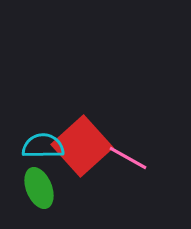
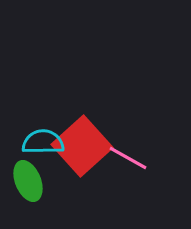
cyan semicircle: moved 4 px up
green ellipse: moved 11 px left, 7 px up
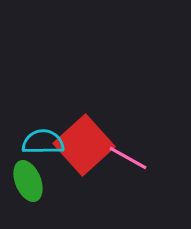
red square: moved 2 px right, 1 px up
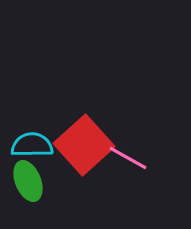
cyan semicircle: moved 11 px left, 3 px down
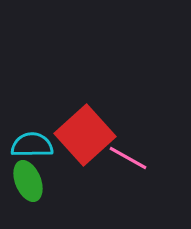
red square: moved 1 px right, 10 px up
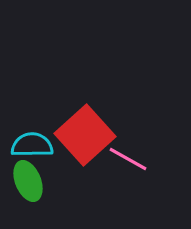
pink line: moved 1 px down
